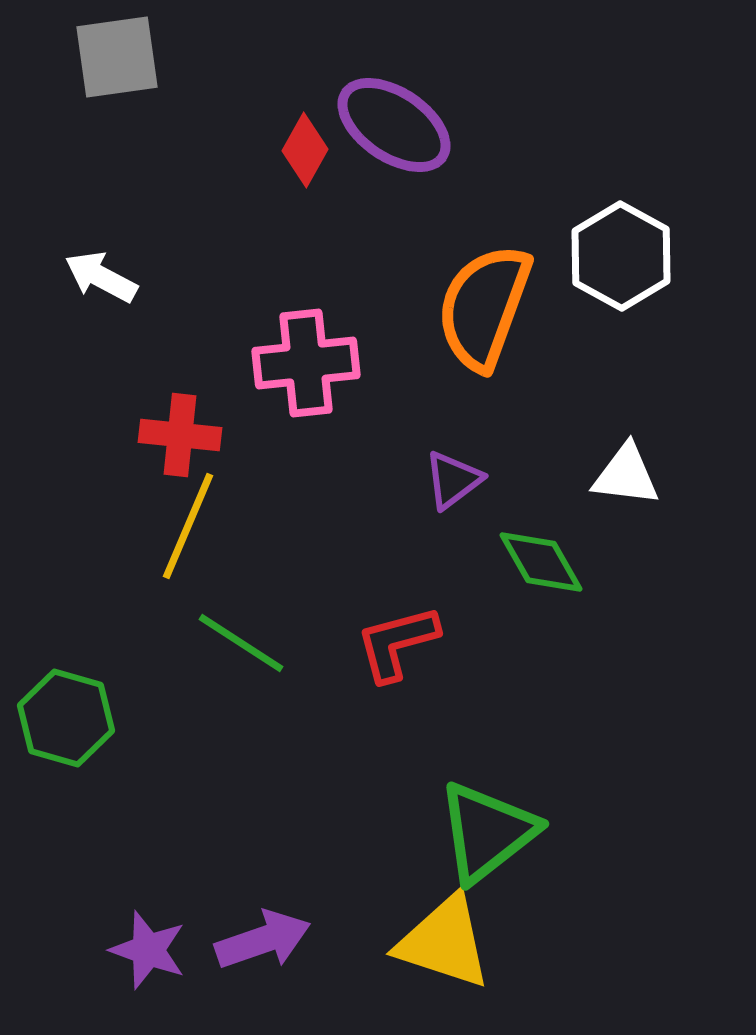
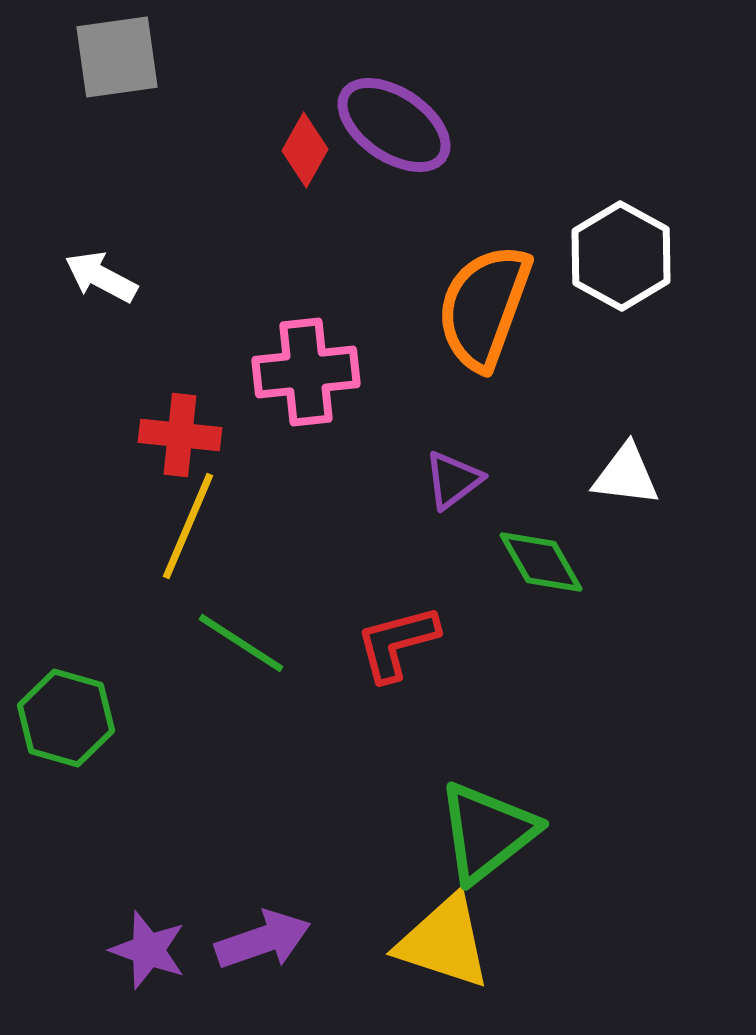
pink cross: moved 9 px down
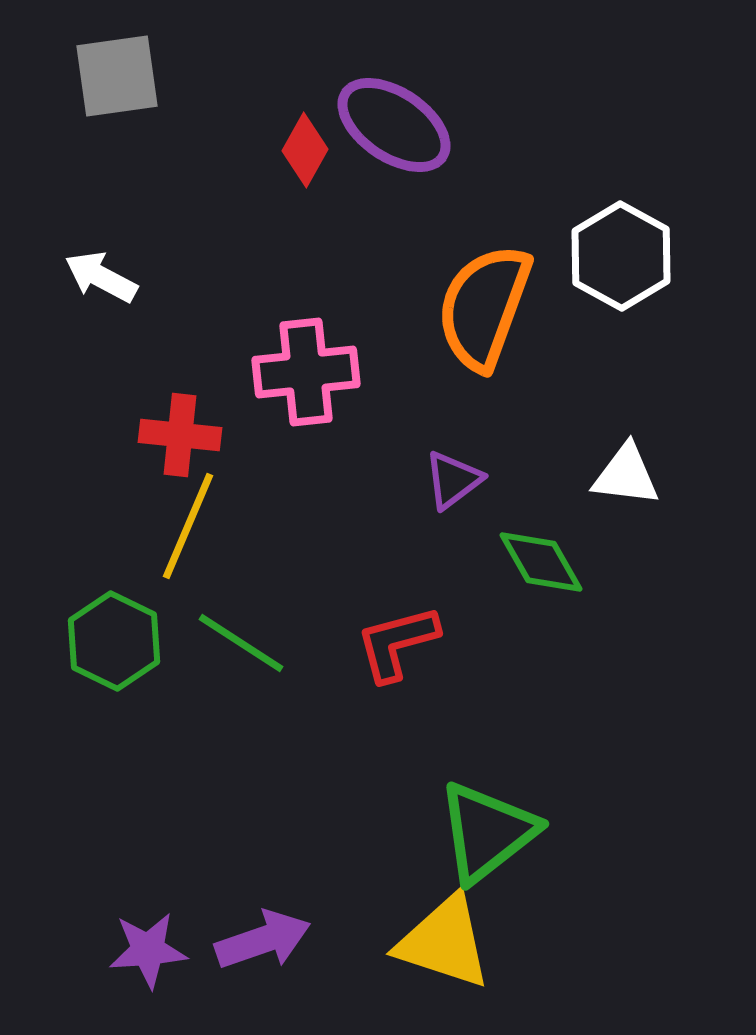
gray square: moved 19 px down
green hexagon: moved 48 px right, 77 px up; rotated 10 degrees clockwise
purple star: rotated 24 degrees counterclockwise
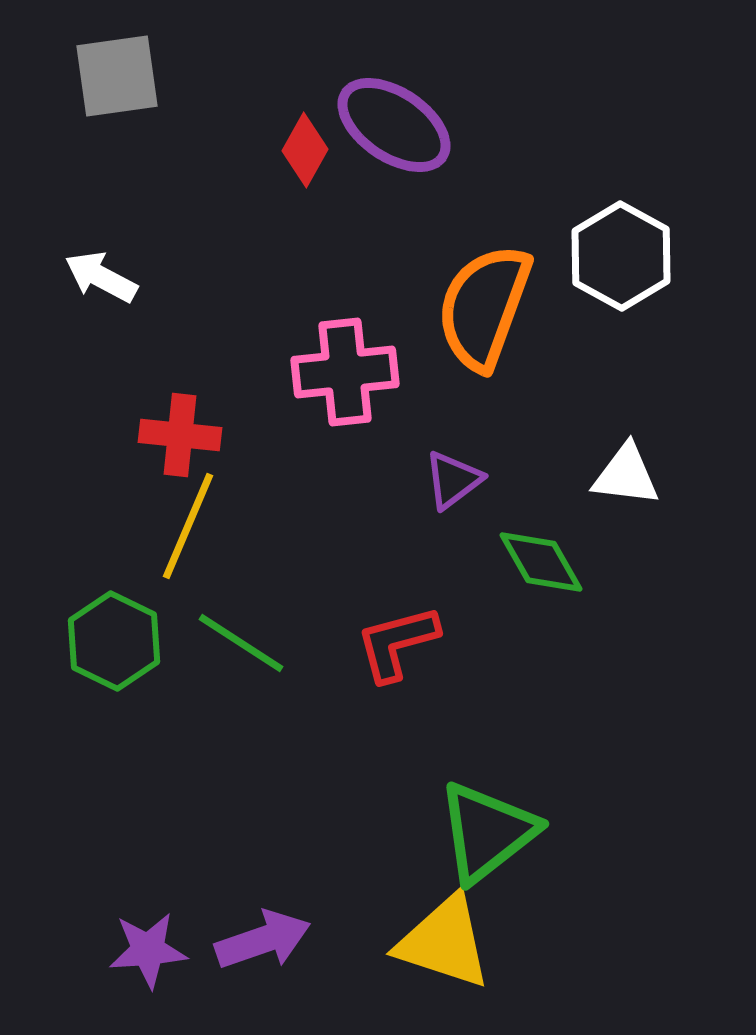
pink cross: moved 39 px right
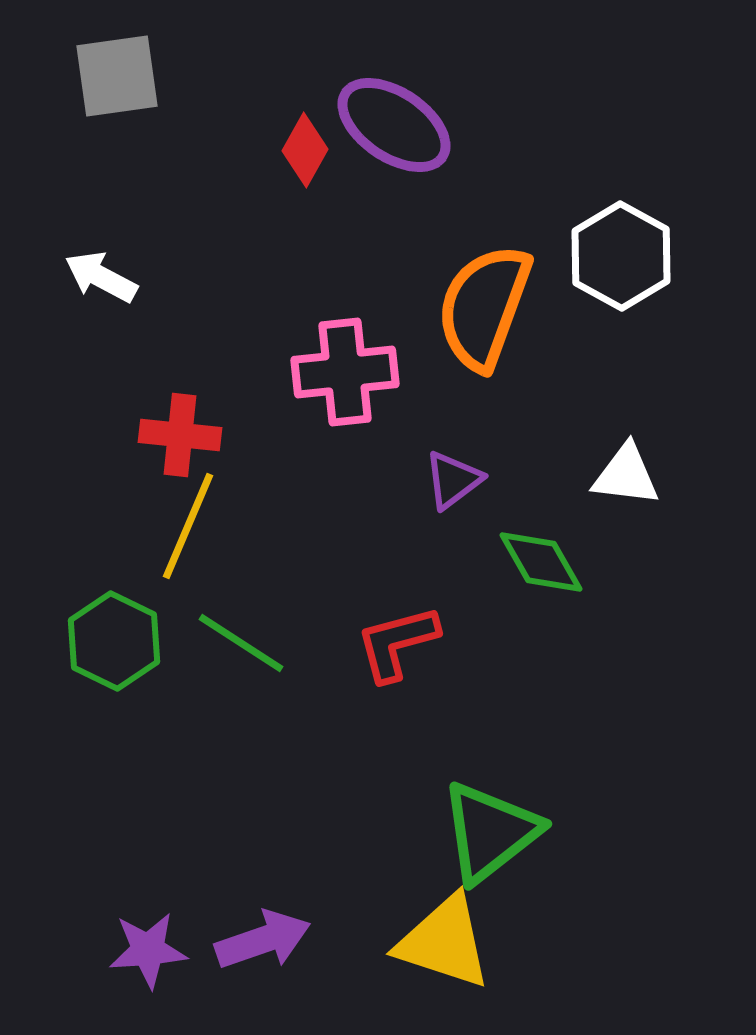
green triangle: moved 3 px right
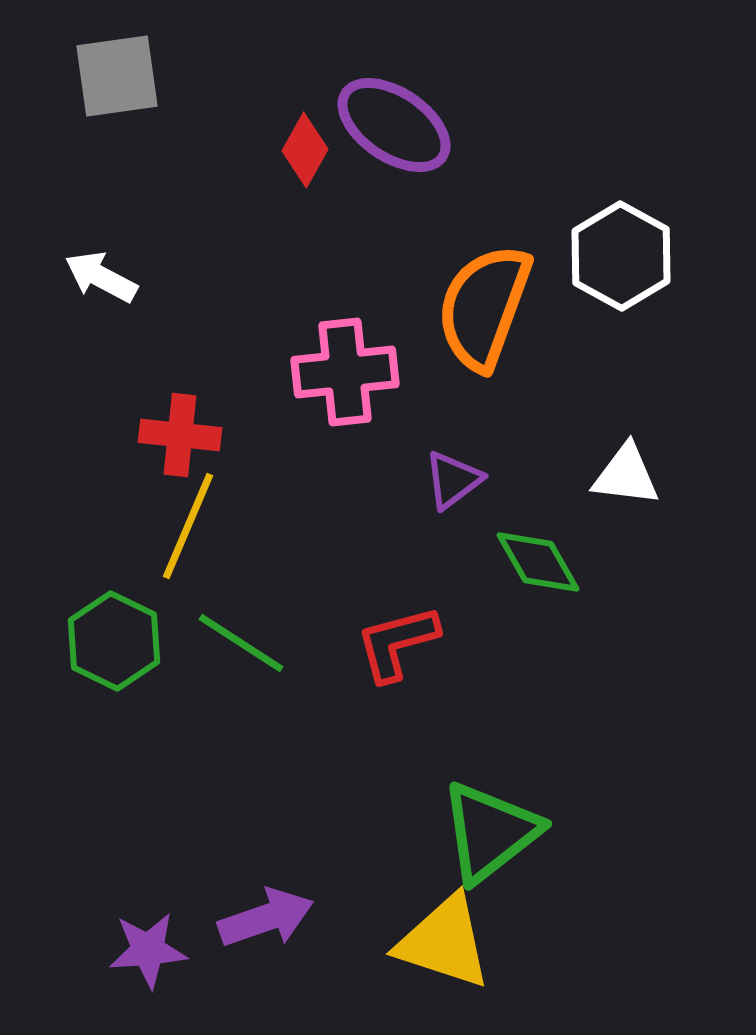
green diamond: moved 3 px left
purple arrow: moved 3 px right, 22 px up
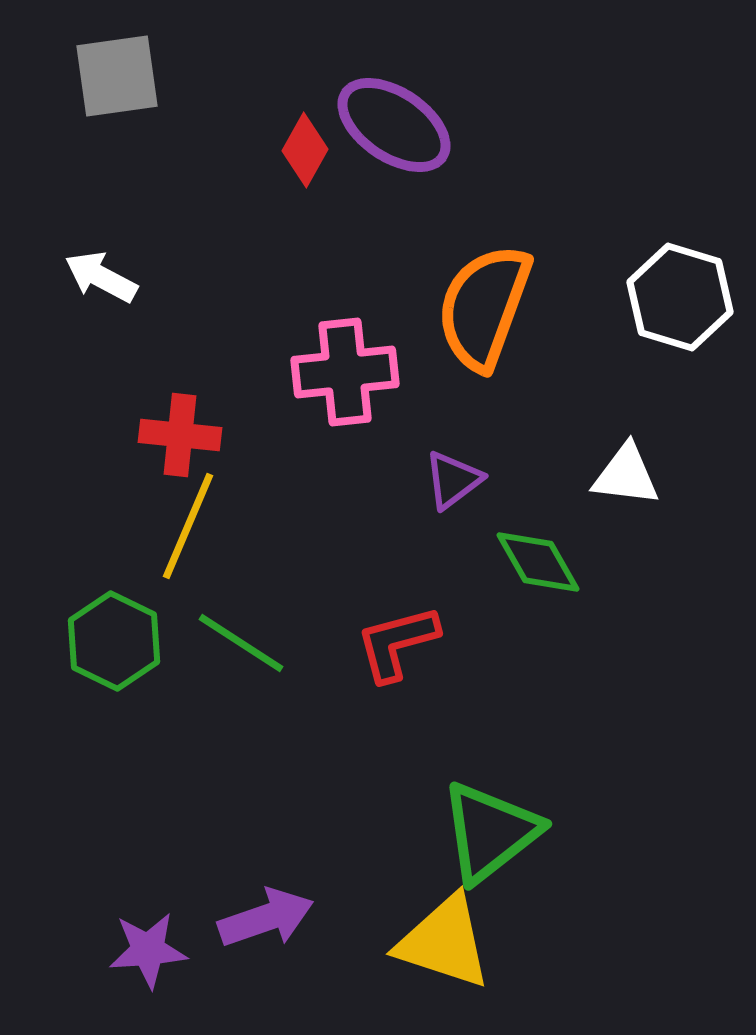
white hexagon: moved 59 px right, 41 px down; rotated 12 degrees counterclockwise
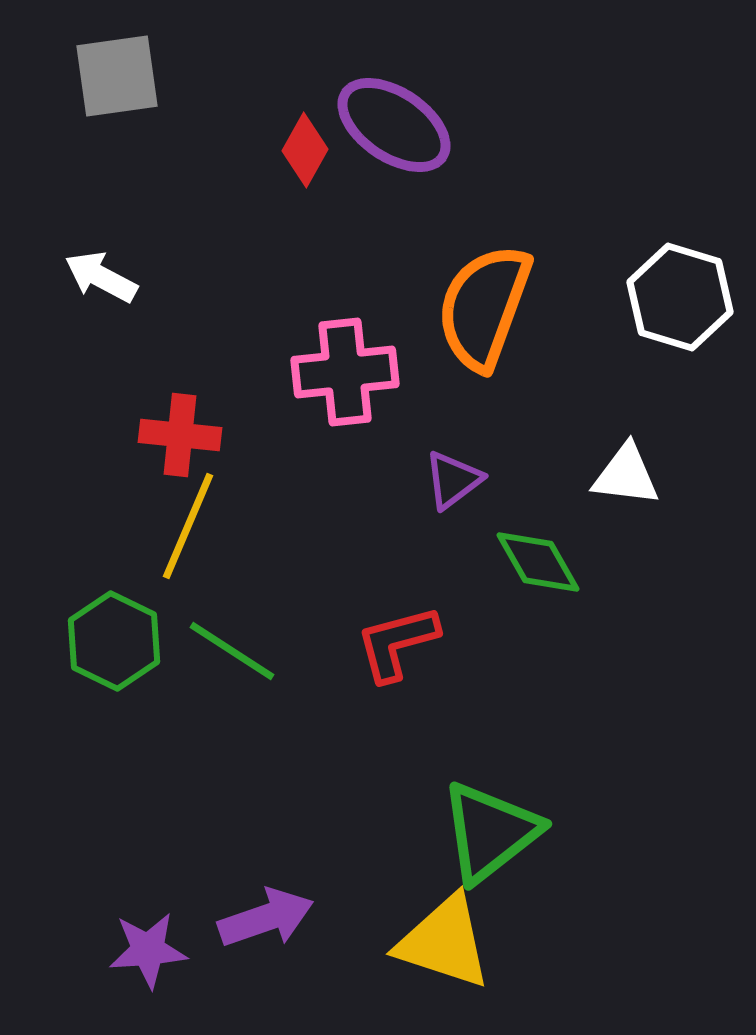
green line: moved 9 px left, 8 px down
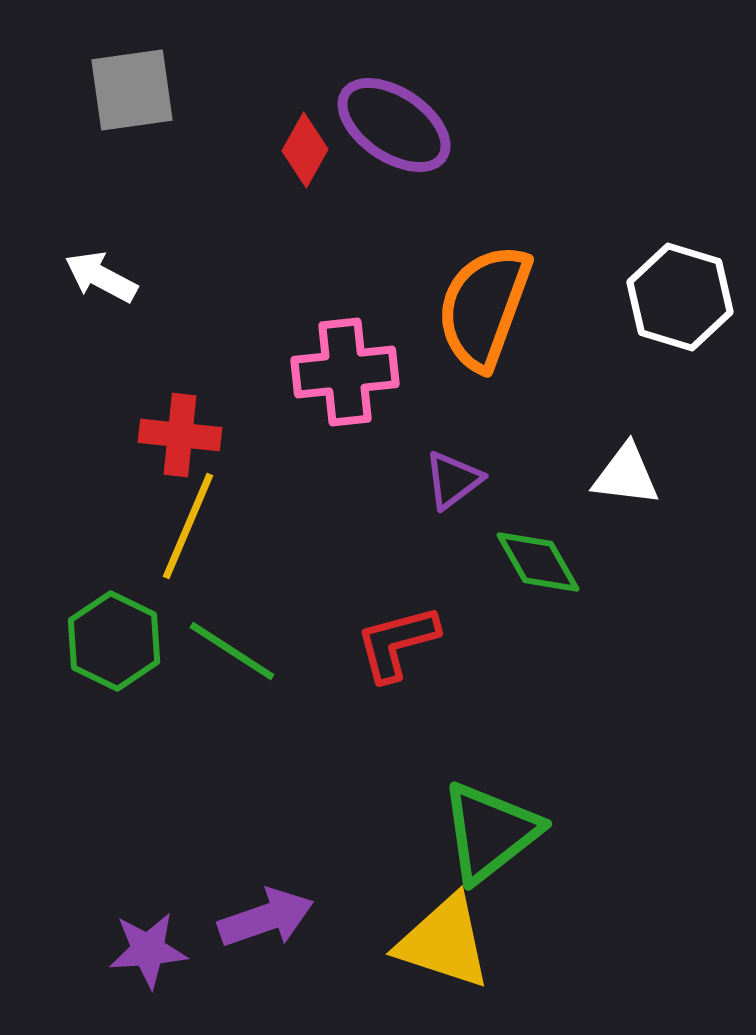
gray square: moved 15 px right, 14 px down
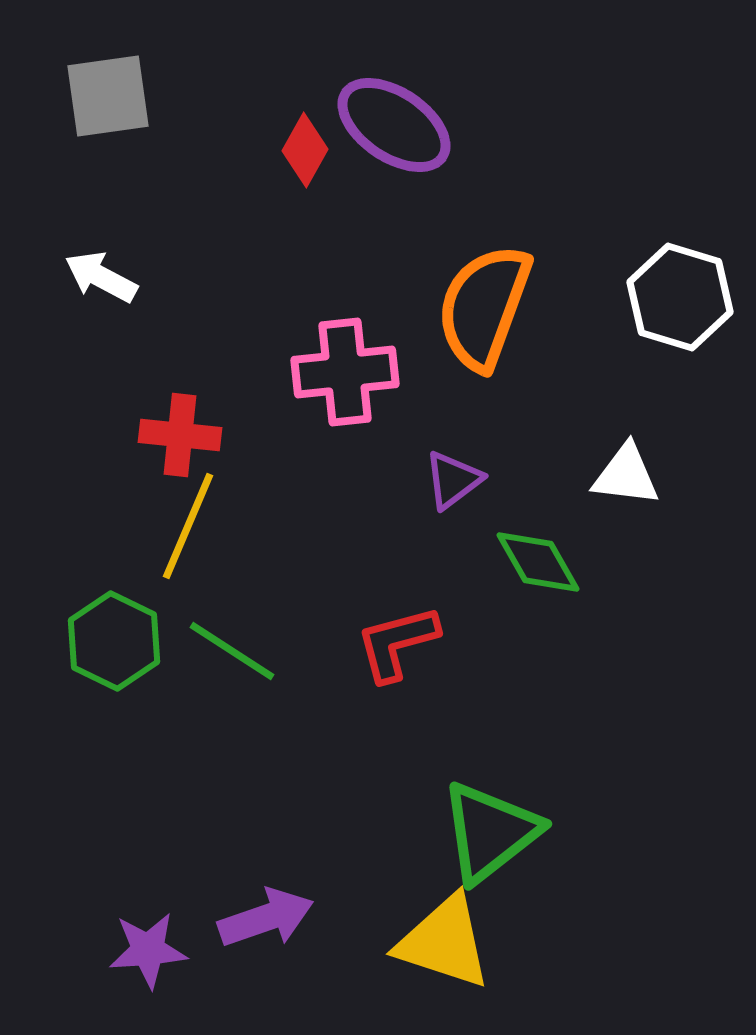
gray square: moved 24 px left, 6 px down
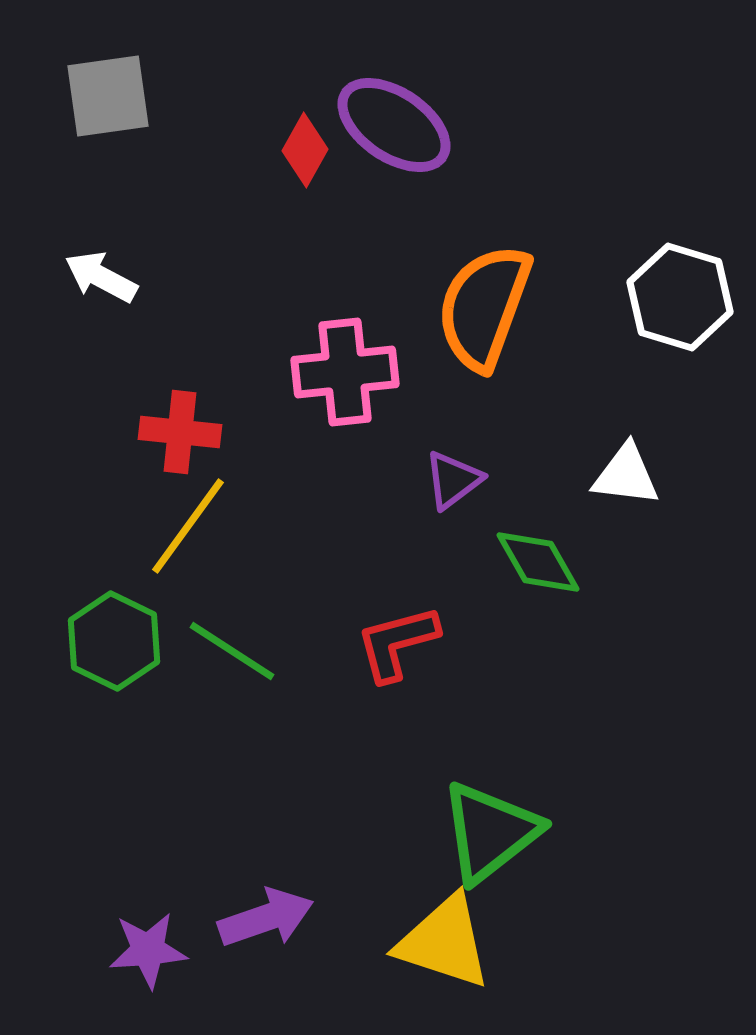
red cross: moved 3 px up
yellow line: rotated 13 degrees clockwise
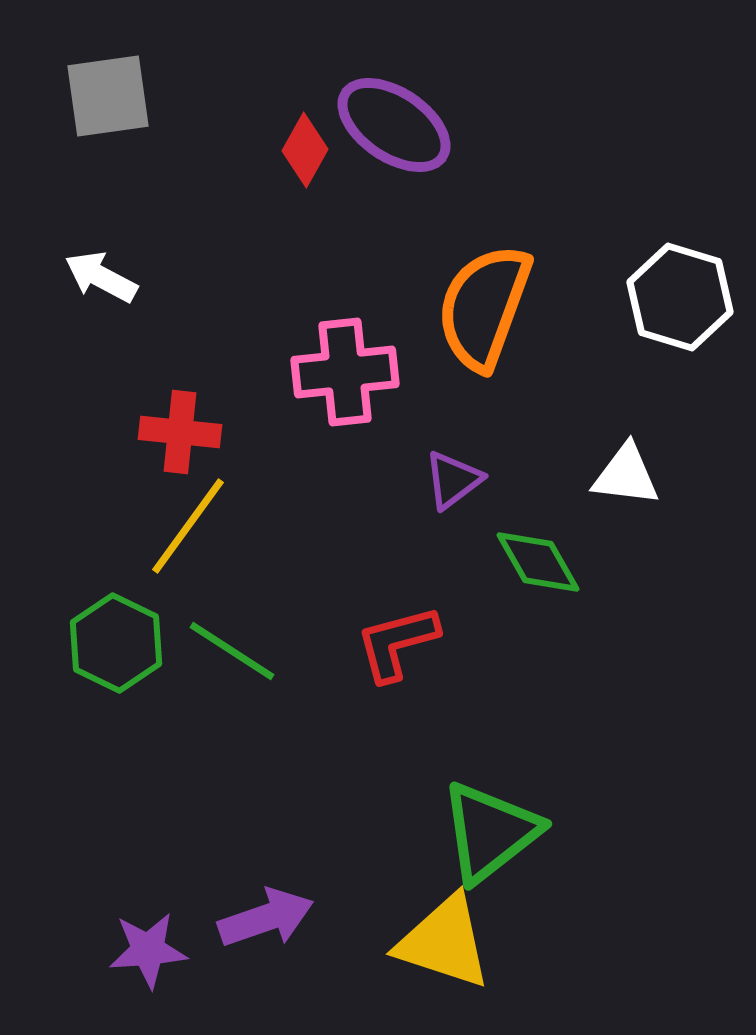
green hexagon: moved 2 px right, 2 px down
